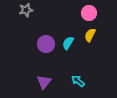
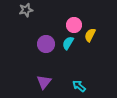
pink circle: moved 15 px left, 12 px down
cyan arrow: moved 1 px right, 5 px down
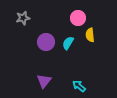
gray star: moved 3 px left, 8 px down
pink circle: moved 4 px right, 7 px up
yellow semicircle: rotated 32 degrees counterclockwise
purple circle: moved 2 px up
purple triangle: moved 1 px up
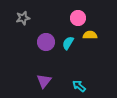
yellow semicircle: rotated 96 degrees clockwise
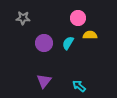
gray star: rotated 16 degrees clockwise
purple circle: moved 2 px left, 1 px down
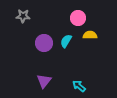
gray star: moved 2 px up
cyan semicircle: moved 2 px left, 2 px up
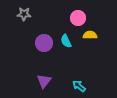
gray star: moved 1 px right, 2 px up
cyan semicircle: rotated 56 degrees counterclockwise
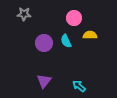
pink circle: moved 4 px left
